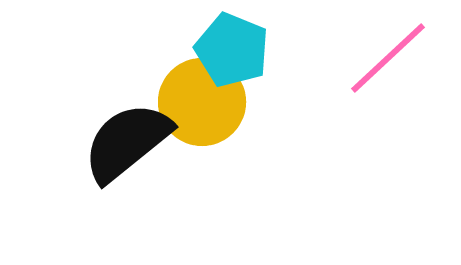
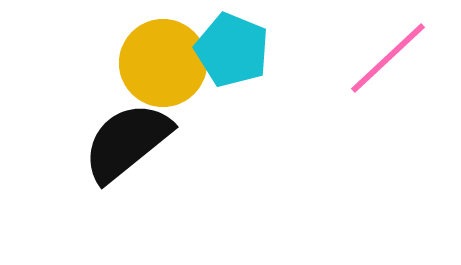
yellow circle: moved 39 px left, 39 px up
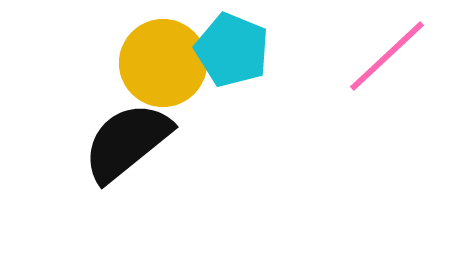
pink line: moved 1 px left, 2 px up
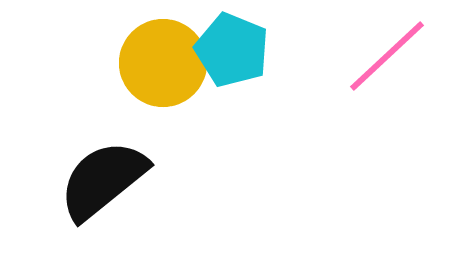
black semicircle: moved 24 px left, 38 px down
